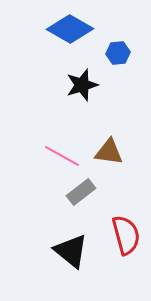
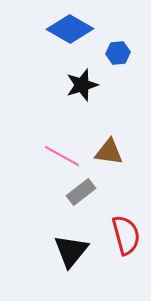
black triangle: rotated 30 degrees clockwise
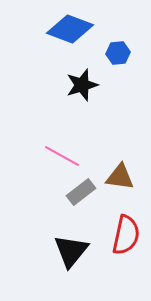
blue diamond: rotated 9 degrees counterclockwise
brown triangle: moved 11 px right, 25 px down
red semicircle: rotated 27 degrees clockwise
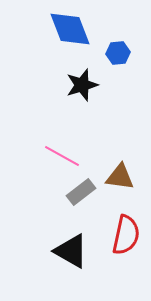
blue diamond: rotated 48 degrees clockwise
black triangle: rotated 39 degrees counterclockwise
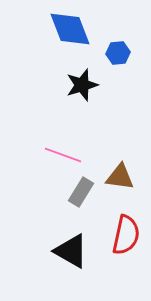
pink line: moved 1 px right, 1 px up; rotated 9 degrees counterclockwise
gray rectangle: rotated 20 degrees counterclockwise
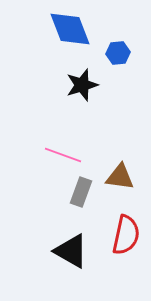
gray rectangle: rotated 12 degrees counterclockwise
